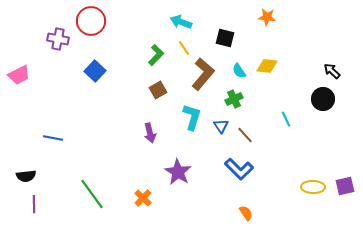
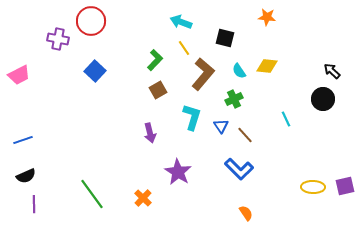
green L-shape: moved 1 px left, 5 px down
blue line: moved 30 px left, 2 px down; rotated 30 degrees counterclockwise
black semicircle: rotated 18 degrees counterclockwise
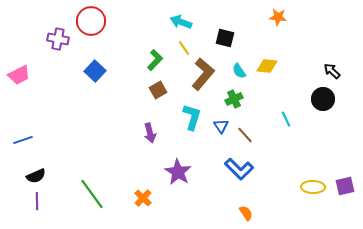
orange star: moved 11 px right
black semicircle: moved 10 px right
purple line: moved 3 px right, 3 px up
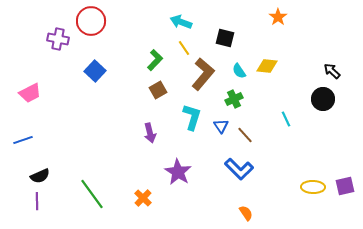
orange star: rotated 30 degrees clockwise
pink trapezoid: moved 11 px right, 18 px down
black semicircle: moved 4 px right
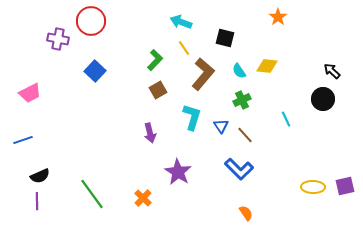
green cross: moved 8 px right, 1 px down
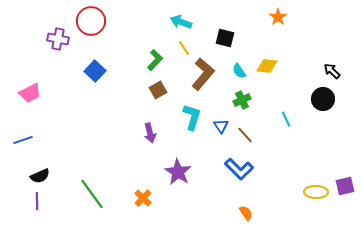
yellow ellipse: moved 3 px right, 5 px down
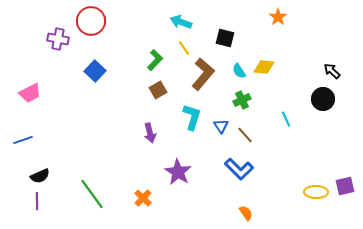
yellow diamond: moved 3 px left, 1 px down
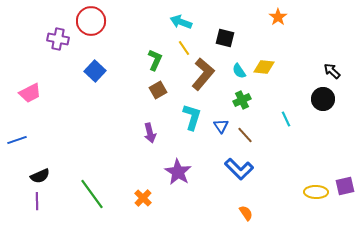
green L-shape: rotated 20 degrees counterclockwise
blue line: moved 6 px left
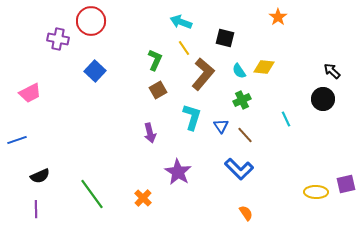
purple square: moved 1 px right, 2 px up
purple line: moved 1 px left, 8 px down
